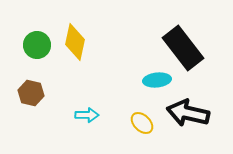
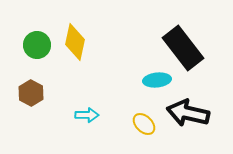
brown hexagon: rotated 15 degrees clockwise
yellow ellipse: moved 2 px right, 1 px down
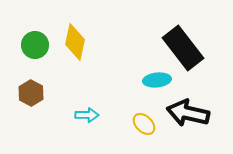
green circle: moved 2 px left
